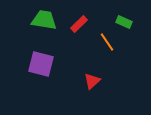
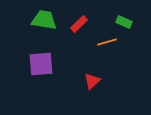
orange line: rotated 72 degrees counterclockwise
purple square: rotated 20 degrees counterclockwise
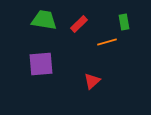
green rectangle: rotated 56 degrees clockwise
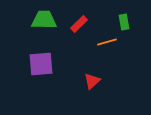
green trapezoid: rotated 8 degrees counterclockwise
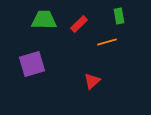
green rectangle: moved 5 px left, 6 px up
purple square: moved 9 px left; rotated 12 degrees counterclockwise
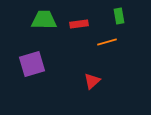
red rectangle: rotated 36 degrees clockwise
